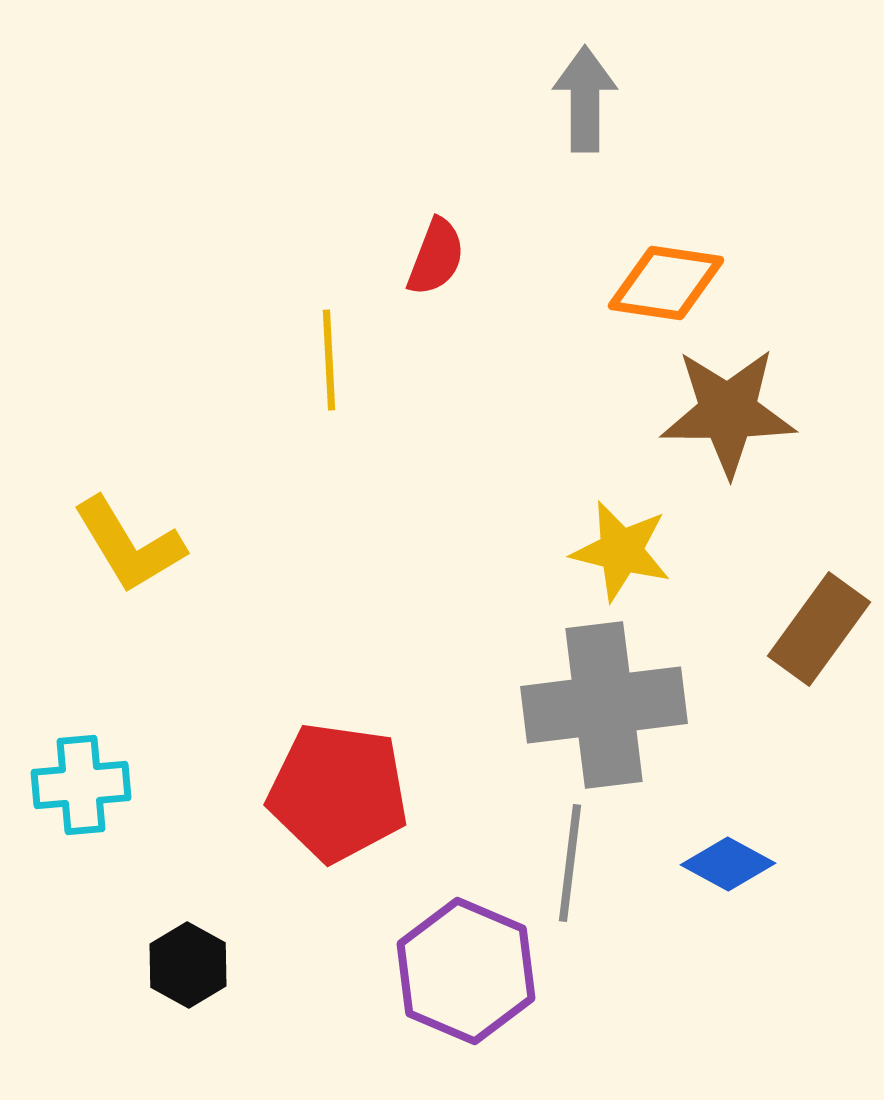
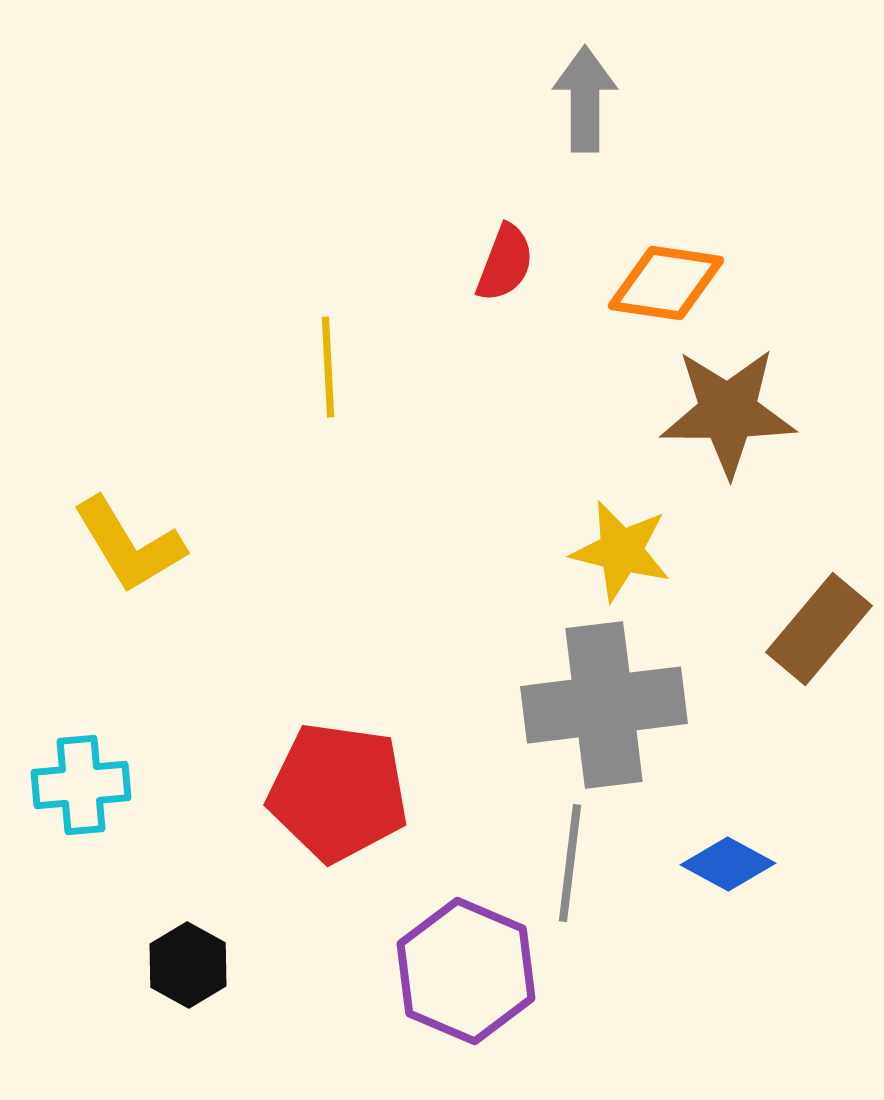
red semicircle: moved 69 px right, 6 px down
yellow line: moved 1 px left, 7 px down
brown rectangle: rotated 4 degrees clockwise
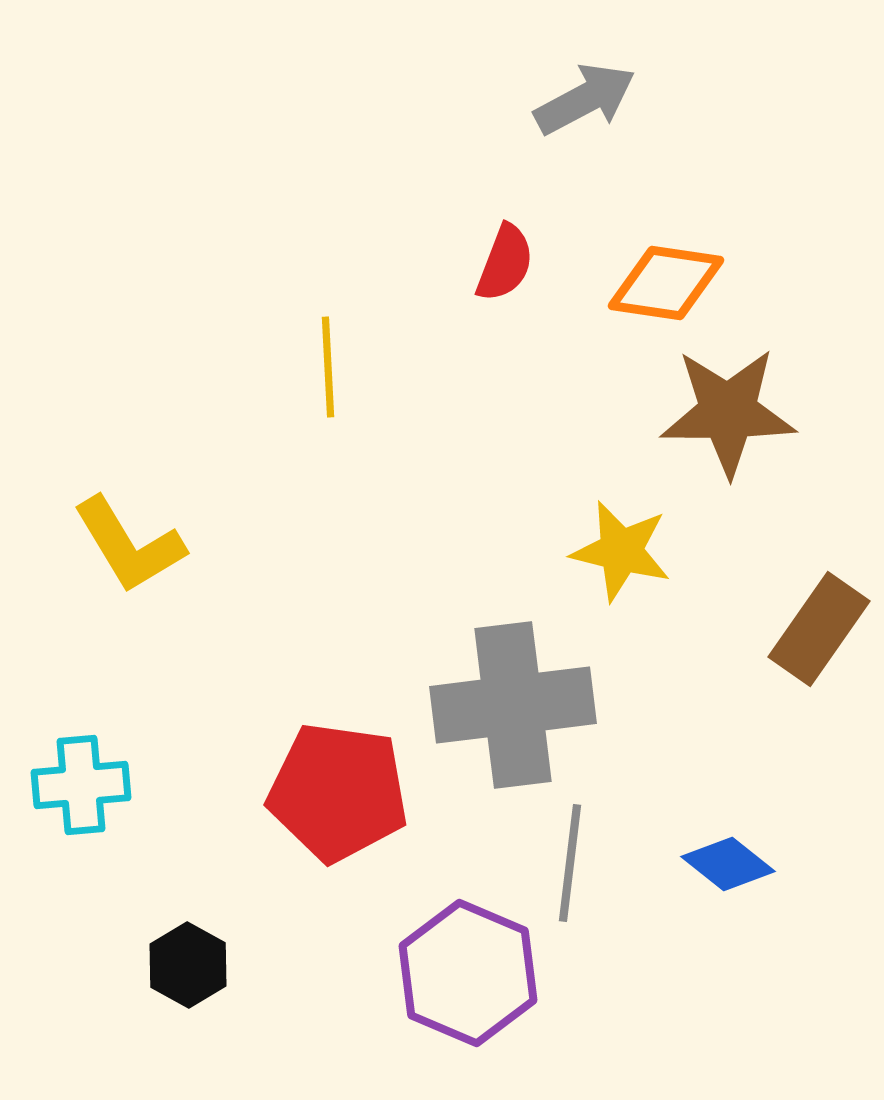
gray arrow: rotated 62 degrees clockwise
brown rectangle: rotated 5 degrees counterclockwise
gray cross: moved 91 px left
blue diamond: rotated 10 degrees clockwise
purple hexagon: moved 2 px right, 2 px down
